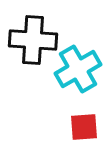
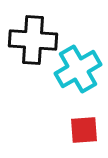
red square: moved 3 px down
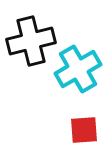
black cross: moved 2 px left, 1 px down; rotated 18 degrees counterclockwise
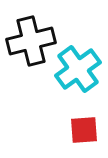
cyan cross: rotated 6 degrees counterclockwise
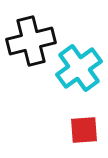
cyan cross: moved 1 px right, 1 px up
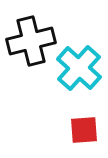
cyan cross: rotated 12 degrees counterclockwise
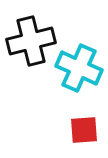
cyan cross: rotated 18 degrees counterclockwise
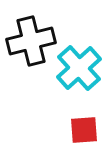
cyan cross: rotated 24 degrees clockwise
